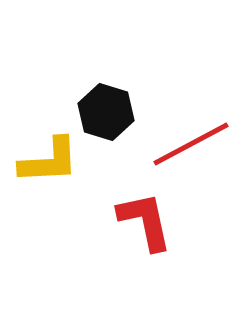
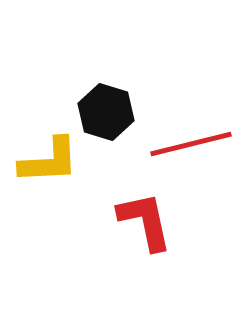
red line: rotated 14 degrees clockwise
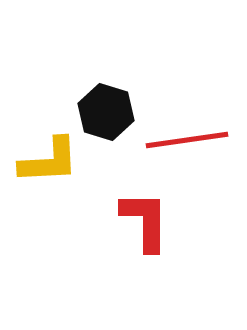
red line: moved 4 px left, 4 px up; rotated 6 degrees clockwise
red L-shape: rotated 12 degrees clockwise
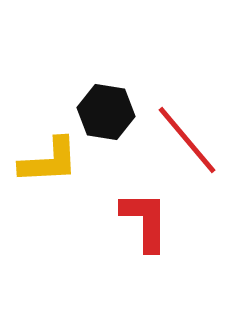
black hexagon: rotated 8 degrees counterclockwise
red line: rotated 58 degrees clockwise
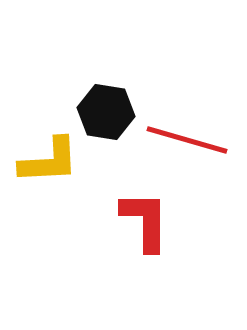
red line: rotated 34 degrees counterclockwise
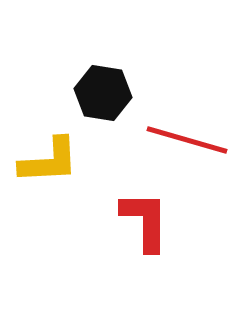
black hexagon: moved 3 px left, 19 px up
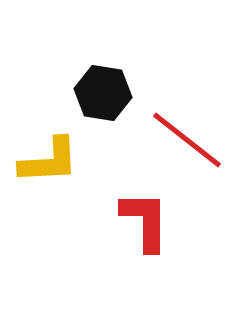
red line: rotated 22 degrees clockwise
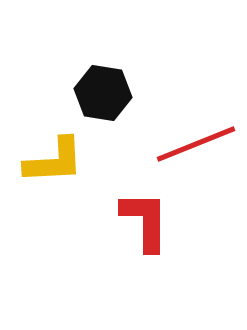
red line: moved 9 px right, 4 px down; rotated 60 degrees counterclockwise
yellow L-shape: moved 5 px right
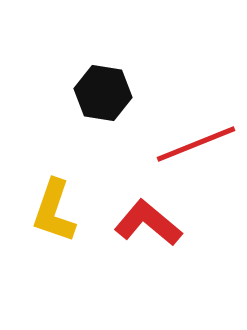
yellow L-shape: moved 50 px down; rotated 112 degrees clockwise
red L-shape: moved 3 px right, 2 px down; rotated 50 degrees counterclockwise
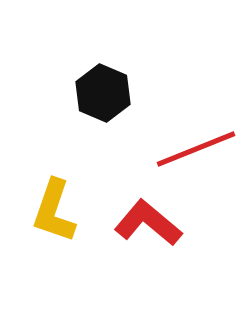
black hexagon: rotated 14 degrees clockwise
red line: moved 5 px down
